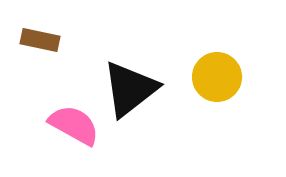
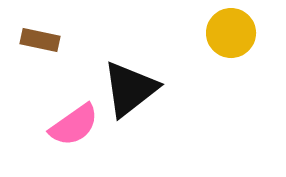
yellow circle: moved 14 px right, 44 px up
pink semicircle: rotated 116 degrees clockwise
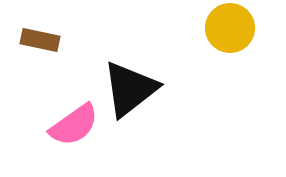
yellow circle: moved 1 px left, 5 px up
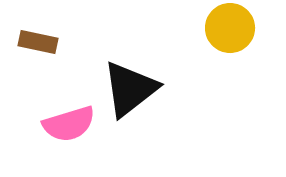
brown rectangle: moved 2 px left, 2 px down
pink semicircle: moved 5 px left, 1 px up; rotated 18 degrees clockwise
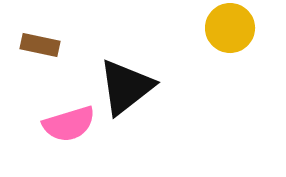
brown rectangle: moved 2 px right, 3 px down
black triangle: moved 4 px left, 2 px up
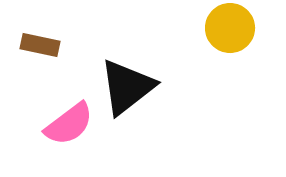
black triangle: moved 1 px right
pink semicircle: rotated 20 degrees counterclockwise
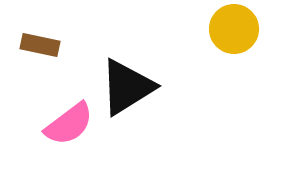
yellow circle: moved 4 px right, 1 px down
black triangle: rotated 6 degrees clockwise
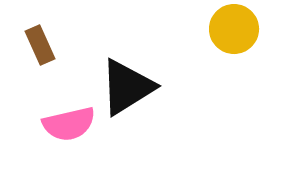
brown rectangle: rotated 54 degrees clockwise
pink semicircle: rotated 24 degrees clockwise
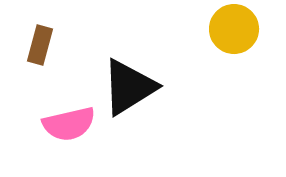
brown rectangle: rotated 39 degrees clockwise
black triangle: moved 2 px right
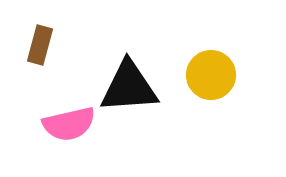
yellow circle: moved 23 px left, 46 px down
black triangle: rotated 28 degrees clockwise
